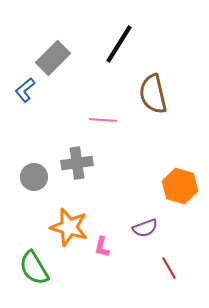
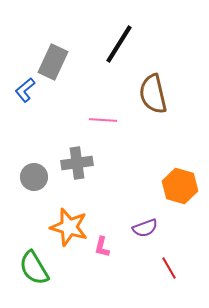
gray rectangle: moved 4 px down; rotated 20 degrees counterclockwise
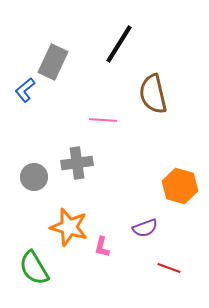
red line: rotated 40 degrees counterclockwise
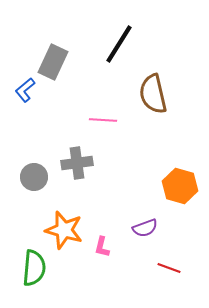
orange star: moved 5 px left, 3 px down
green semicircle: rotated 144 degrees counterclockwise
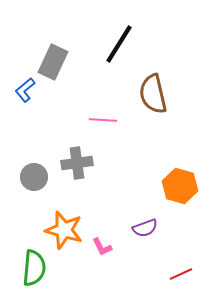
pink L-shape: rotated 40 degrees counterclockwise
red line: moved 12 px right, 6 px down; rotated 45 degrees counterclockwise
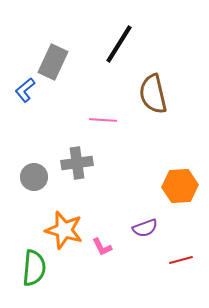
orange hexagon: rotated 20 degrees counterclockwise
red line: moved 14 px up; rotated 10 degrees clockwise
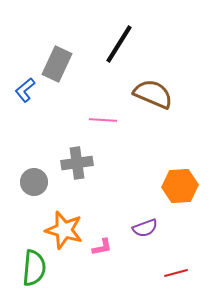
gray rectangle: moved 4 px right, 2 px down
brown semicircle: rotated 126 degrees clockwise
gray circle: moved 5 px down
pink L-shape: rotated 75 degrees counterclockwise
red line: moved 5 px left, 13 px down
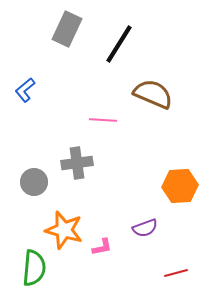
gray rectangle: moved 10 px right, 35 px up
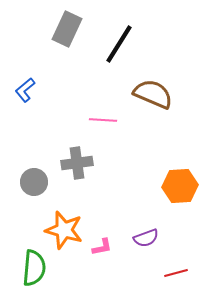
purple semicircle: moved 1 px right, 10 px down
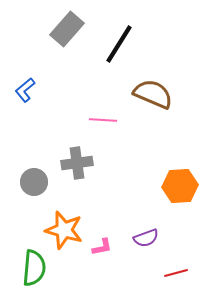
gray rectangle: rotated 16 degrees clockwise
